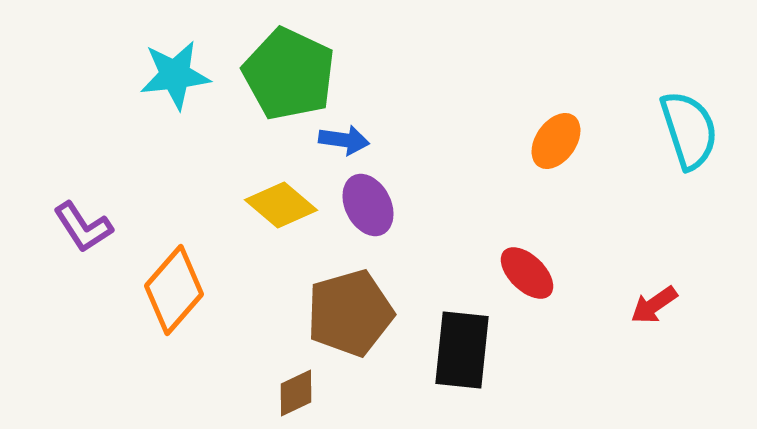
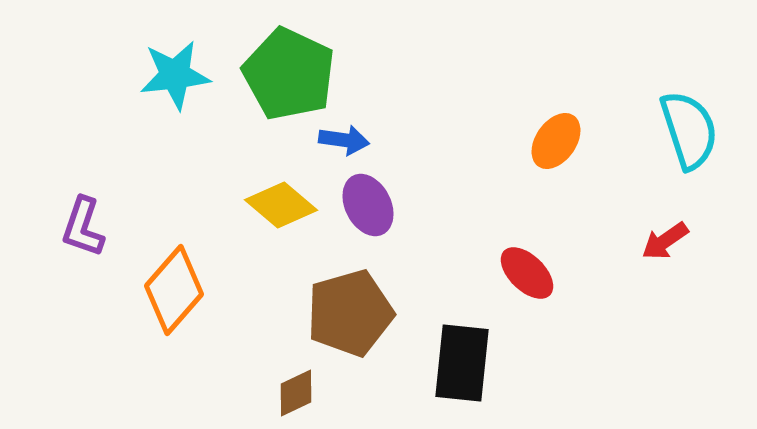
purple L-shape: rotated 52 degrees clockwise
red arrow: moved 11 px right, 64 px up
black rectangle: moved 13 px down
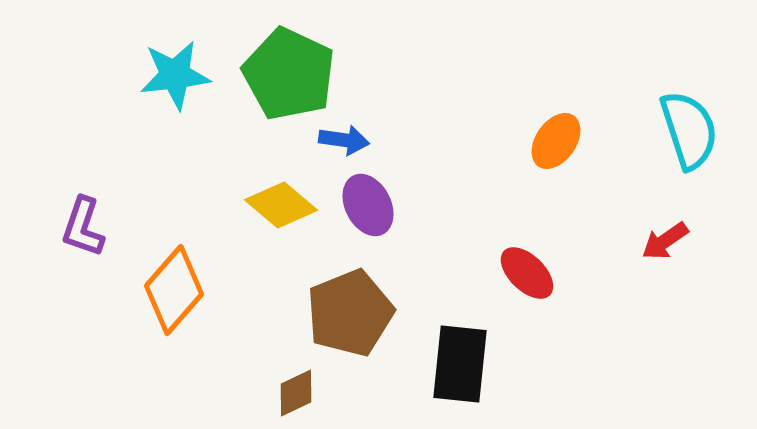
brown pentagon: rotated 6 degrees counterclockwise
black rectangle: moved 2 px left, 1 px down
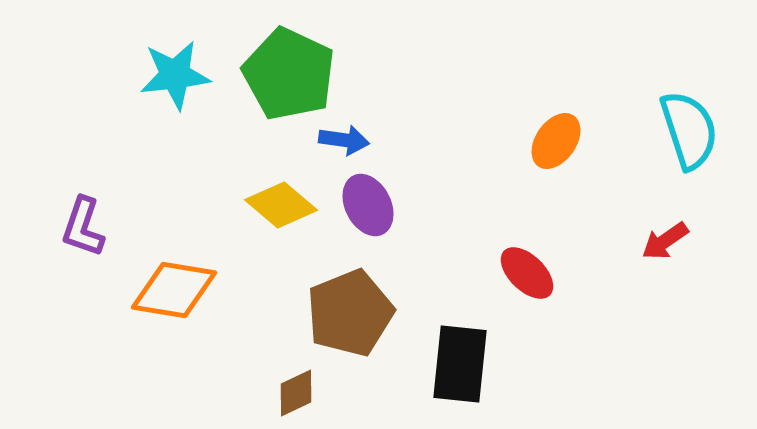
orange diamond: rotated 58 degrees clockwise
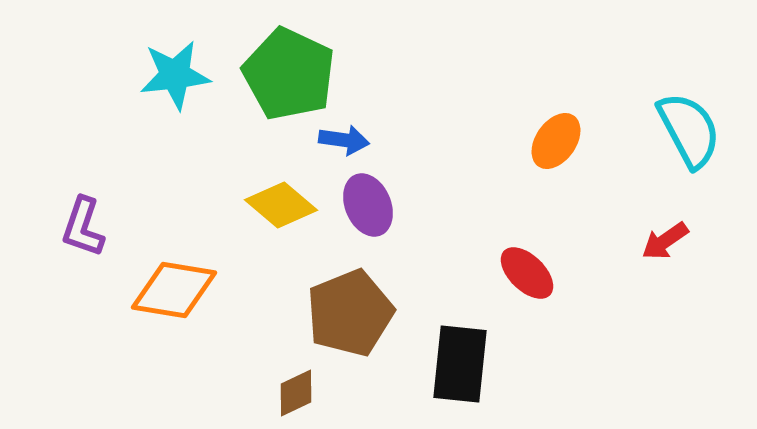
cyan semicircle: rotated 10 degrees counterclockwise
purple ellipse: rotated 4 degrees clockwise
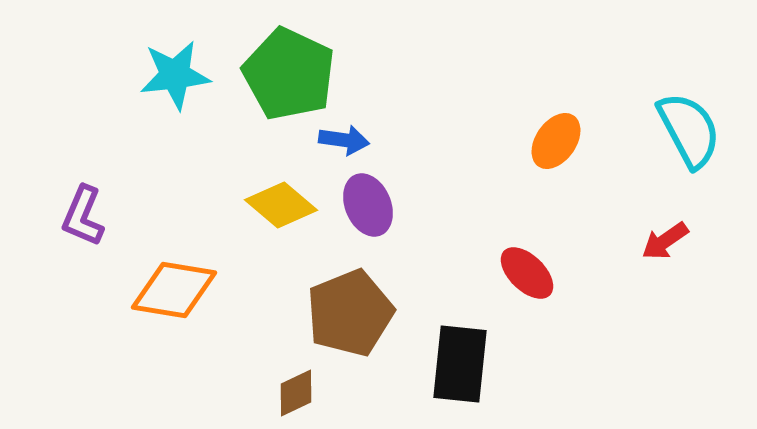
purple L-shape: moved 11 px up; rotated 4 degrees clockwise
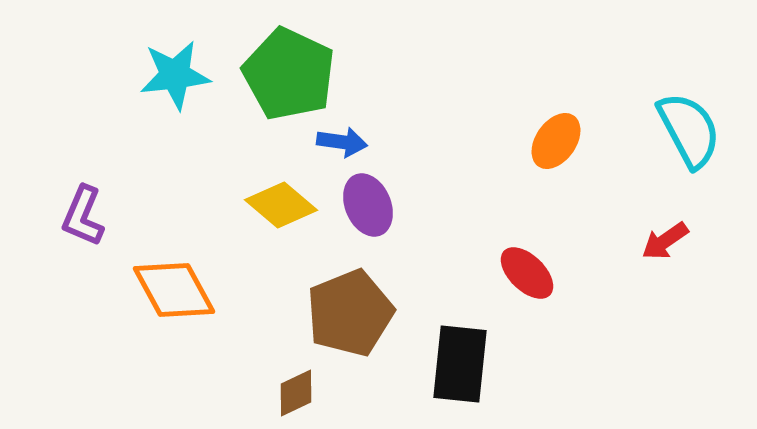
blue arrow: moved 2 px left, 2 px down
orange diamond: rotated 52 degrees clockwise
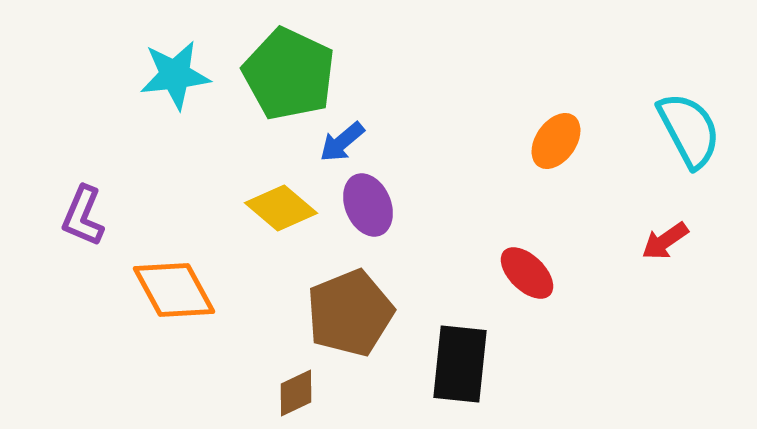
blue arrow: rotated 132 degrees clockwise
yellow diamond: moved 3 px down
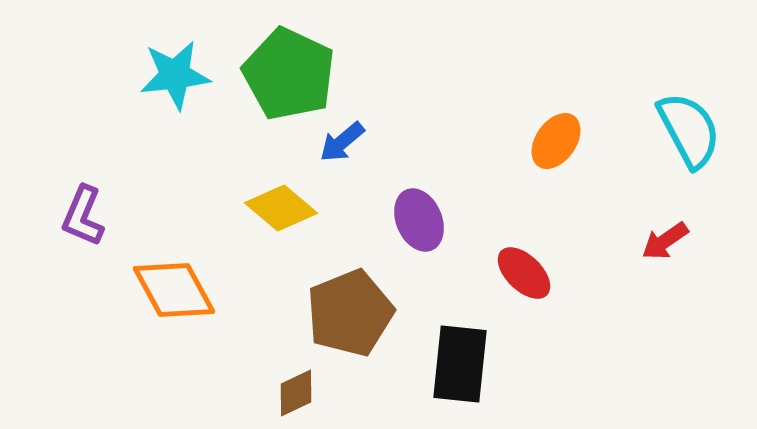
purple ellipse: moved 51 px right, 15 px down
red ellipse: moved 3 px left
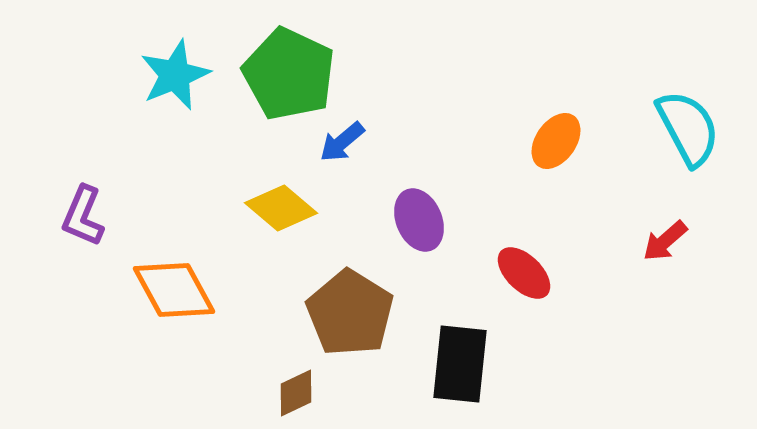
cyan star: rotated 16 degrees counterclockwise
cyan semicircle: moved 1 px left, 2 px up
red arrow: rotated 6 degrees counterclockwise
brown pentagon: rotated 18 degrees counterclockwise
